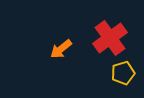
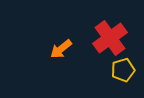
yellow pentagon: moved 3 px up
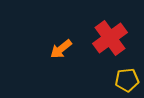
yellow pentagon: moved 4 px right, 10 px down; rotated 10 degrees clockwise
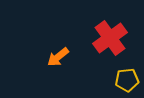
orange arrow: moved 3 px left, 8 px down
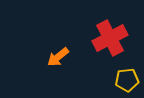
red cross: rotated 8 degrees clockwise
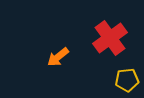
red cross: rotated 8 degrees counterclockwise
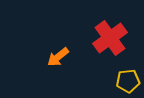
yellow pentagon: moved 1 px right, 1 px down
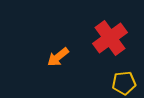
yellow pentagon: moved 4 px left, 2 px down
